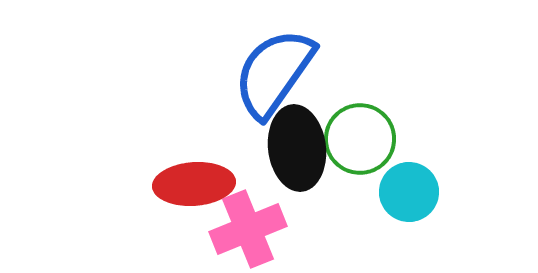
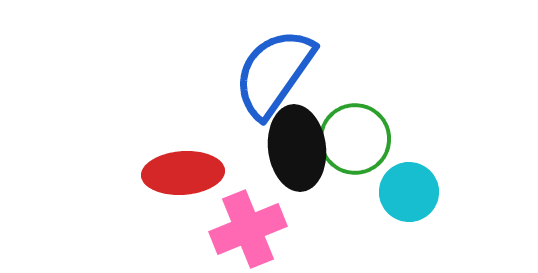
green circle: moved 5 px left
red ellipse: moved 11 px left, 11 px up
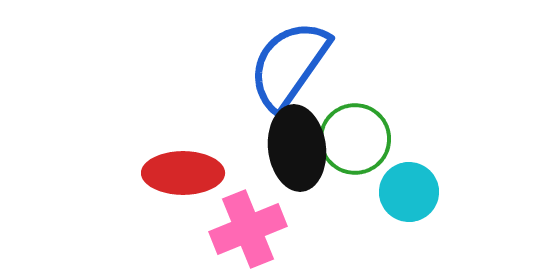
blue semicircle: moved 15 px right, 8 px up
red ellipse: rotated 4 degrees clockwise
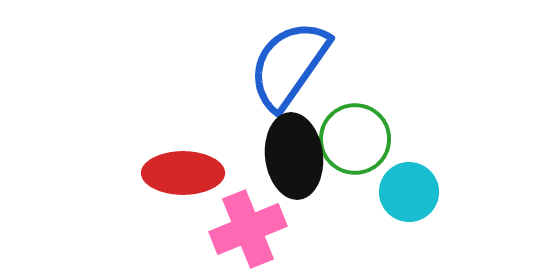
black ellipse: moved 3 px left, 8 px down
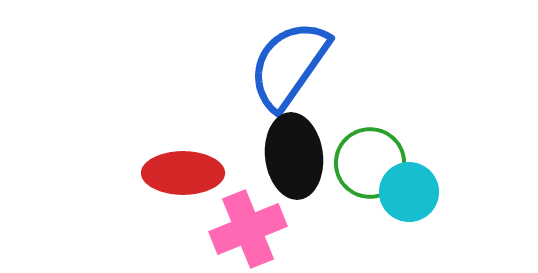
green circle: moved 15 px right, 24 px down
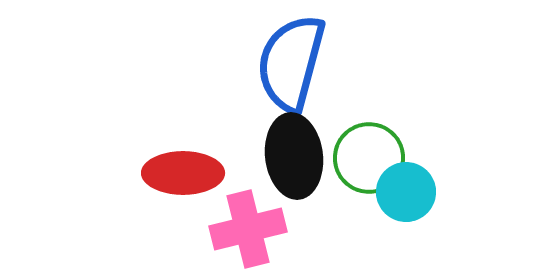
blue semicircle: moved 2 px right, 2 px up; rotated 20 degrees counterclockwise
green circle: moved 1 px left, 5 px up
cyan circle: moved 3 px left
pink cross: rotated 8 degrees clockwise
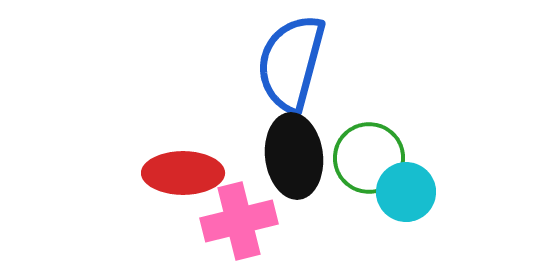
pink cross: moved 9 px left, 8 px up
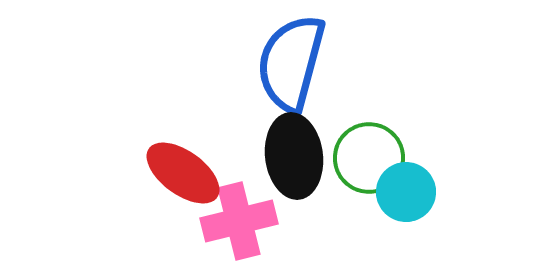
red ellipse: rotated 36 degrees clockwise
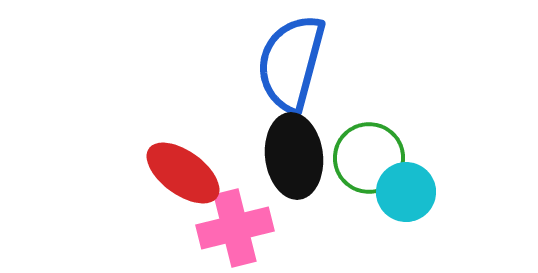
pink cross: moved 4 px left, 7 px down
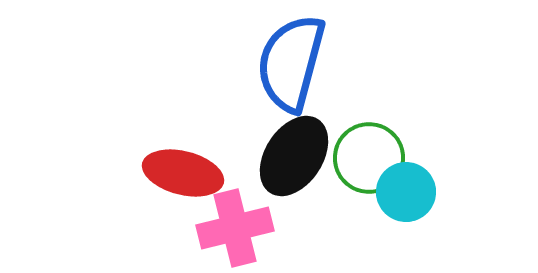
black ellipse: rotated 40 degrees clockwise
red ellipse: rotated 22 degrees counterclockwise
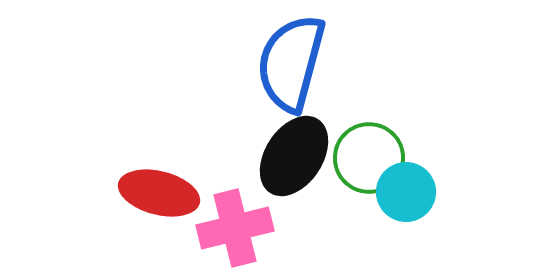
red ellipse: moved 24 px left, 20 px down
